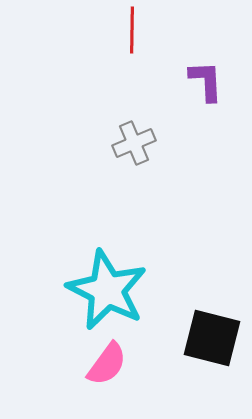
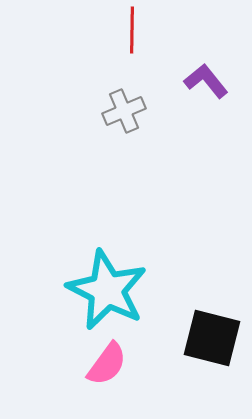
purple L-shape: rotated 36 degrees counterclockwise
gray cross: moved 10 px left, 32 px up
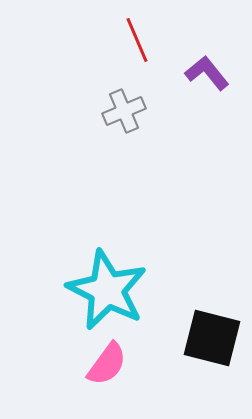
red line: moved 5 px right, 10 px down; rotated 24 degrees counterclockwise
purple L-shape: moved 1 px right, 8 px up
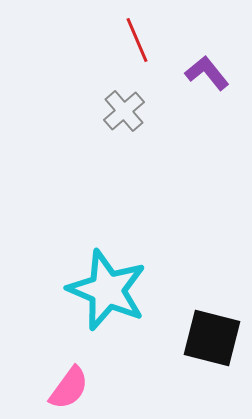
gray cross: rotated 18 degrees counterclockwise
cyan star: rotated 4 degrees counterclockwise
pink semicircle: moved 38 px left, 24 px down
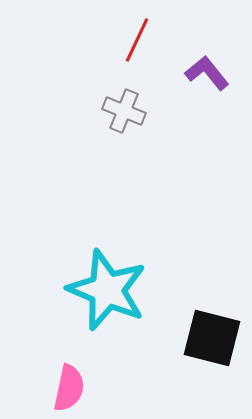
red line: rotated 48 degrees clockwise
gray cross: rotated 27 degrees counterclockwise
pink semicircle: rotated 24 degrees counterclockwise
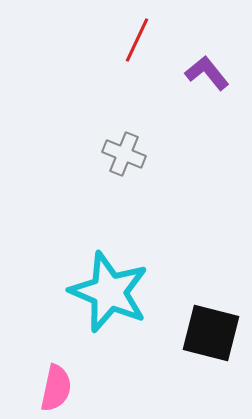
gray cross: moved 43 px down
cyan star: moved 2 px right, 2 px down
black square: moved 1 px left, 5 px up
pink semicircle: moved 13 px left
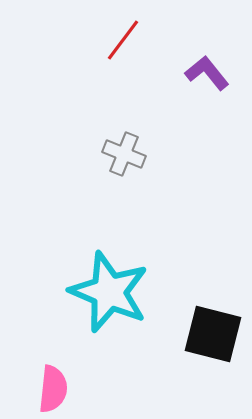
red line: moved 14 px left; rotated 12 degrees clockwise
black square: moved 2 px right, 1 px down
pink semicircle: moved 3 px left, 1 px down; rotated 6 degrees counterclockwise
